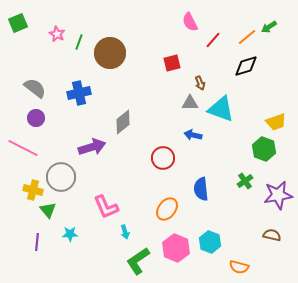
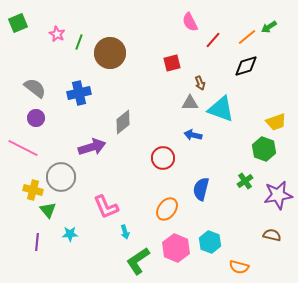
blue semicircle: rotated 20 degrees clockwise
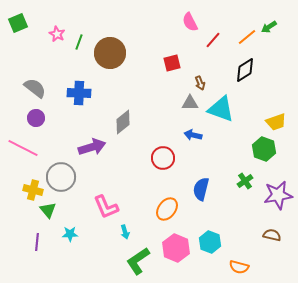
black diamond: moved 1 px left, 4 px down; rotated 15 degrees counterclockwise
blue cross: rotated 15 degrees clockwise
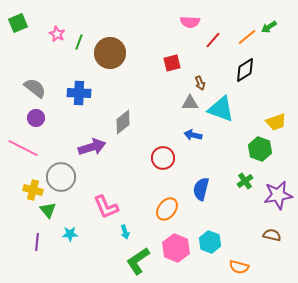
pink semicircle: rotated 60 degrees counterclockwise
green hexagon: moved 4 px left
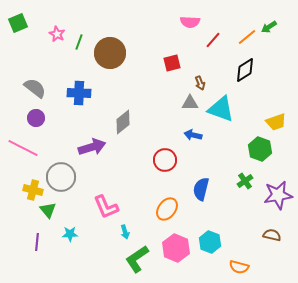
red circle: moved 2 px right, 2 px down
green L-shape: moved 1 px left, 2 px up
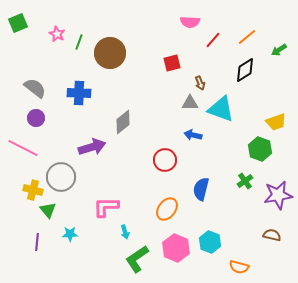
green arrow: moved 10 px right, 23 px down
pink L-shape: rotated 112 degrees clockwise
